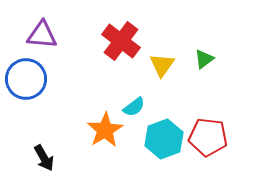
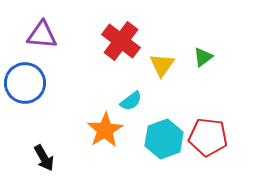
green triangle: moved 1 px left, 2 px up
blue circle: moved 1 px left, 4 px down
cyan semicircle: moved 3 px left, 6 px up
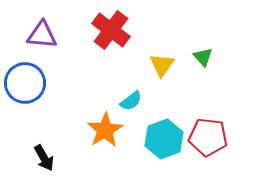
red cross: moved 10 px left, 11 px up
green triangle: rotated 35 degrees counterclockwise
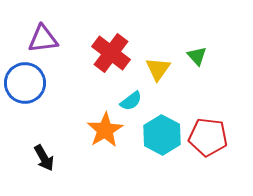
red cross: moved 23 px down
purple triangle: moved 1 px right, 4 px down; rotated 12 degrees counterclockwise
green triangle: moved 6 px left, 1 px up
yellow triangle: moved 4 px left, 4 px down
cyan hexagon: moved 2 px left, 4 px up; rotated 12 degrees counterclockwise
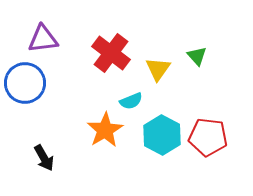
cyan semicircle: rotated 15 degrees clockwise
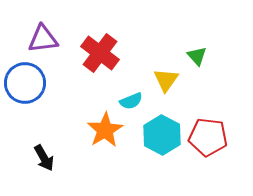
red cross: moved 11 px left
yellow triangle: moved 8 px right, 11 px down
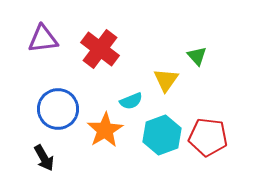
red cross: moved 4 px up
blue circle: moved 33 px right, 26 px down
cyan hexagon: rotated 12 degrees clockwise
